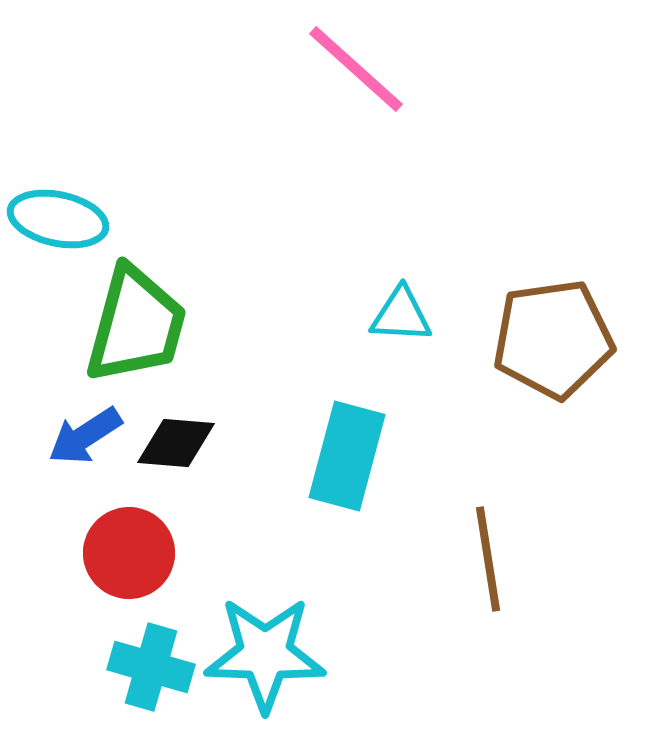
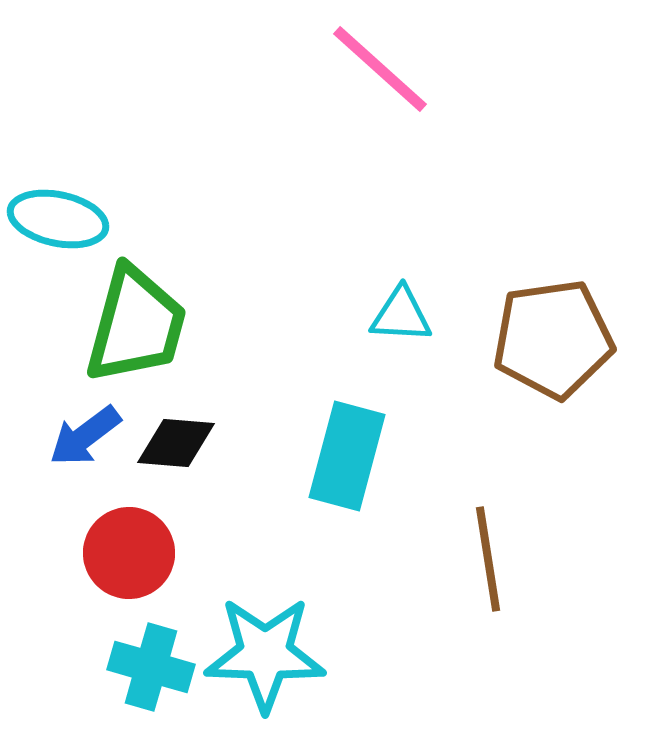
pink line: moved 24 px right
blue arrow: rotated 4 degrees counterclockwise
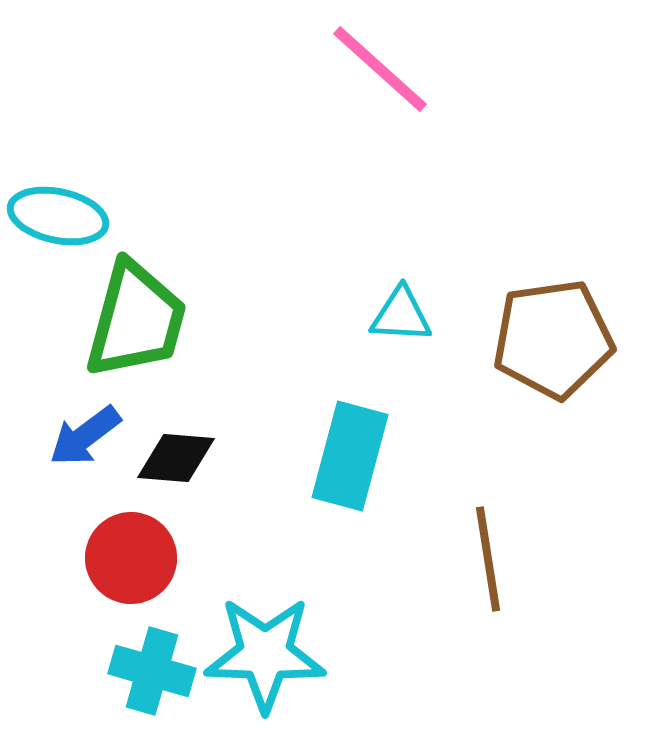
cyan ellipse: moved 3 px up
green trapezoid: moved 5 px up
black diamond: moved 15 px down
cyan rectangle: moved 3 px right
red circle: moved 2 px right, 5 px down
cyan cross: moved 1 px right, 4 px down
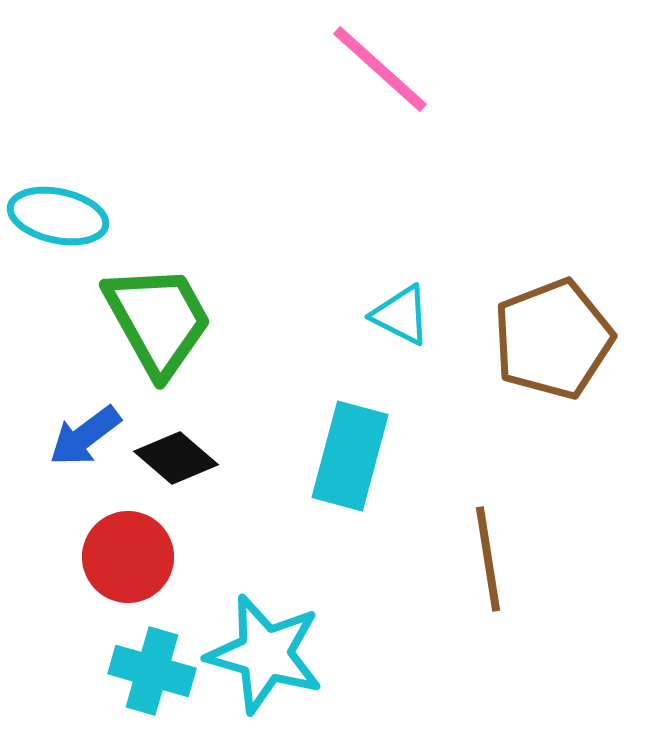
cyan triangle: rotated 24 degrees clockwise
green trapezoid: moved 22 px right; rotated 44 degrees counterclockwise
brown pentagon: rotated 13 degrees counterclockwise
black diamond: rotated 36 degrees clockwise
red circle: moved 3 px left, 1 px up
cyan star: rotated 14 degrees clockwise
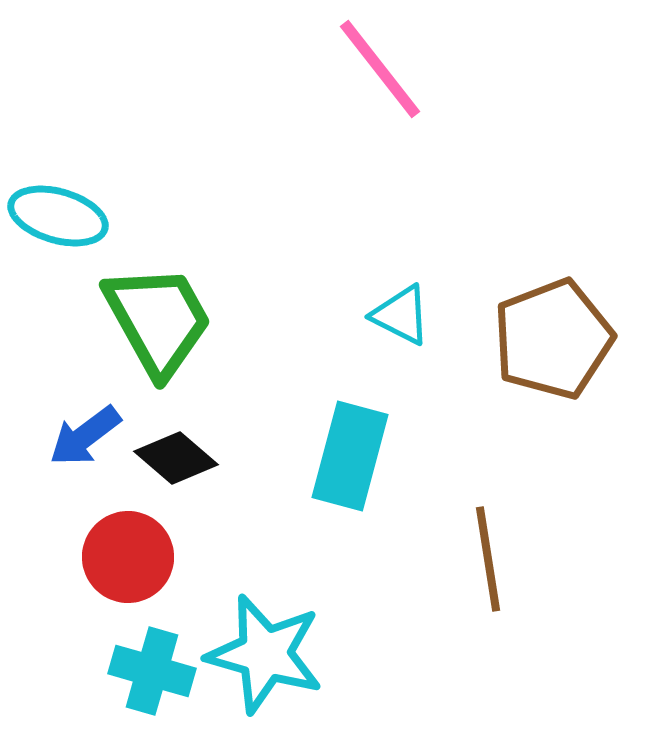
pink line: rotated 10 degrees clockwise
cyan ellipse: rotated 4 degrees clockwise
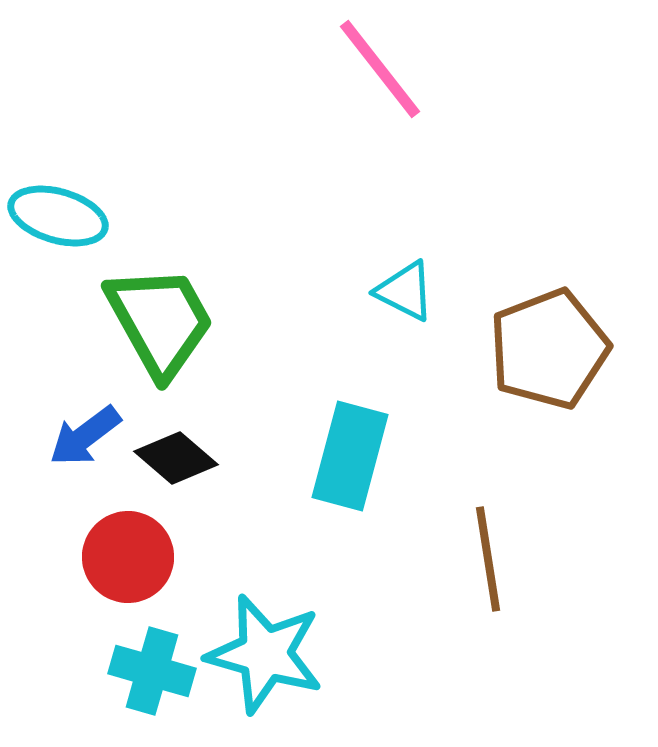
cyan triangle: moved 4 px right, 24 px up
green trapezoid: moved 2 px right, 1 px down
brown pentagon: moved 4 px left, 10 px down
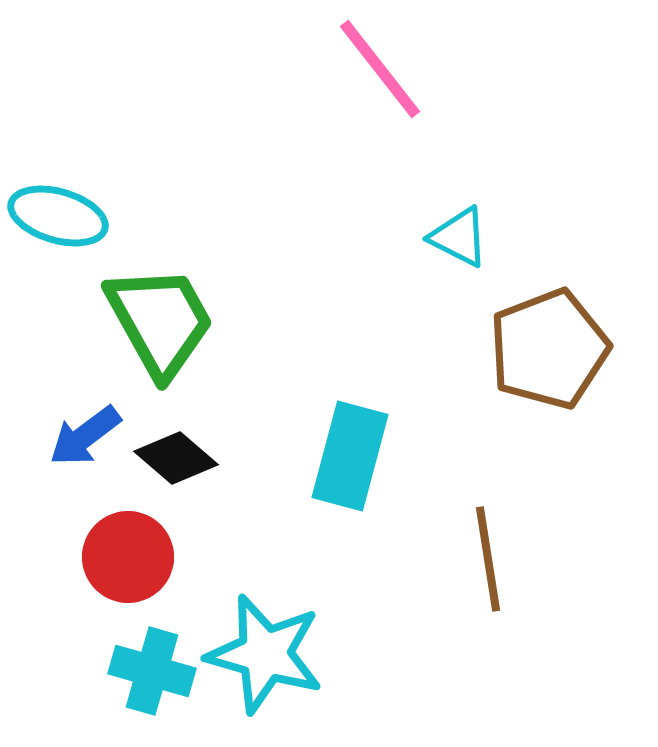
cyan triangle: moved 54 px right, 54 px up
